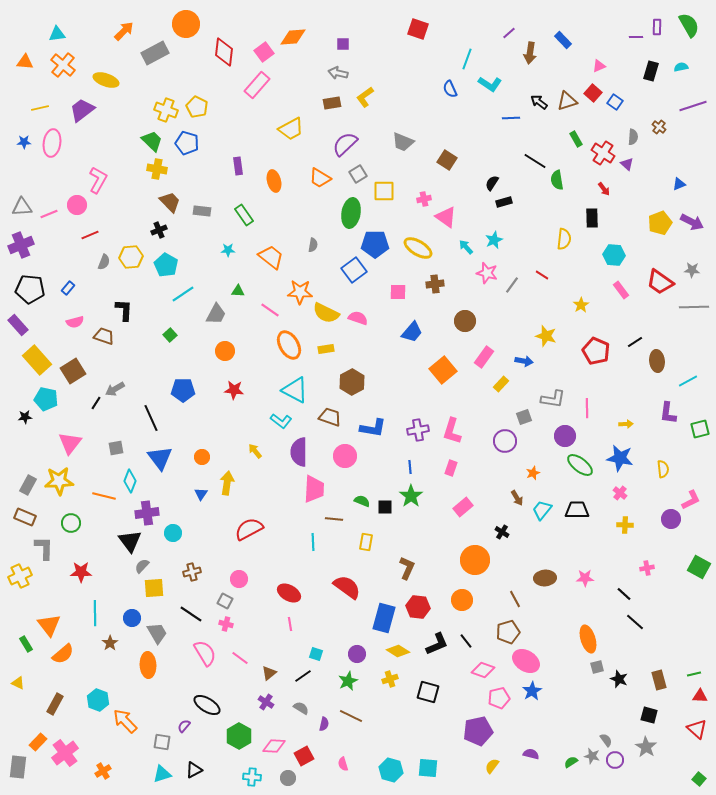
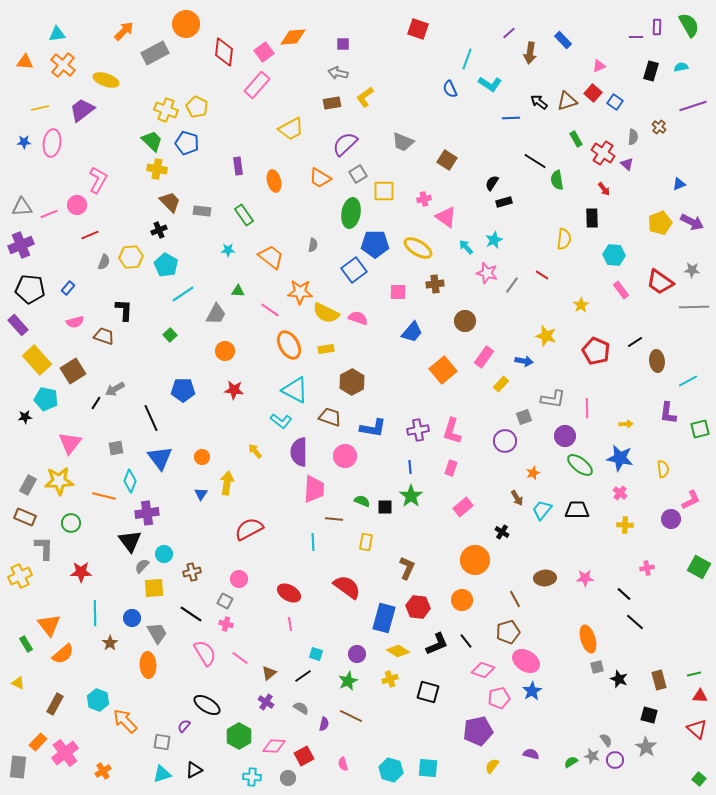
cyan circle at (173, 533): moved 9 px left, 21 px down
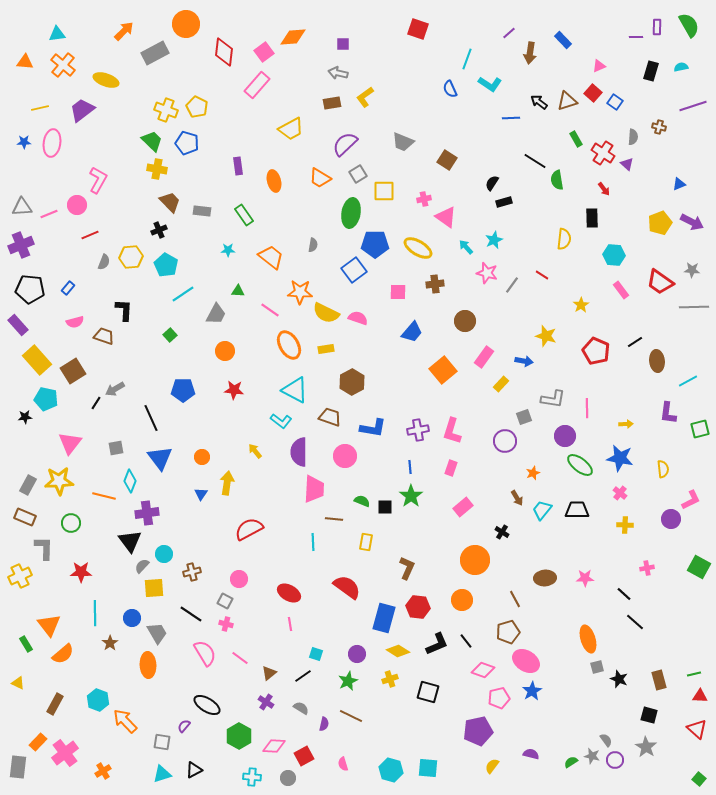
brown cross at (659, 127): rotated 24 degrees counterclockwise
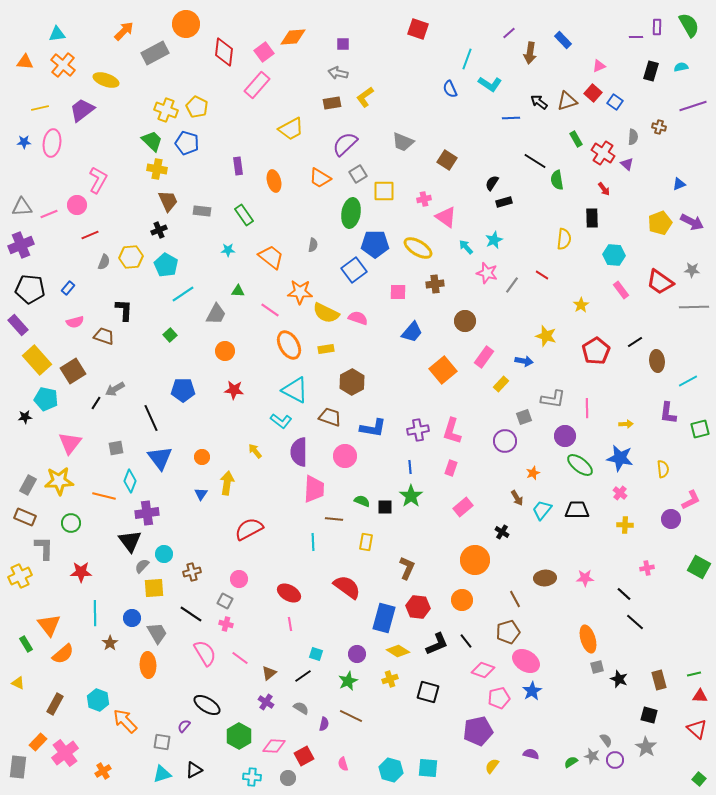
brown trapezoid at (170, 202): moved 2 px left, 1 px up; rotated 20 degrees clockwise
red pentagon at (596, 351): rotated 16 degrees clockwise
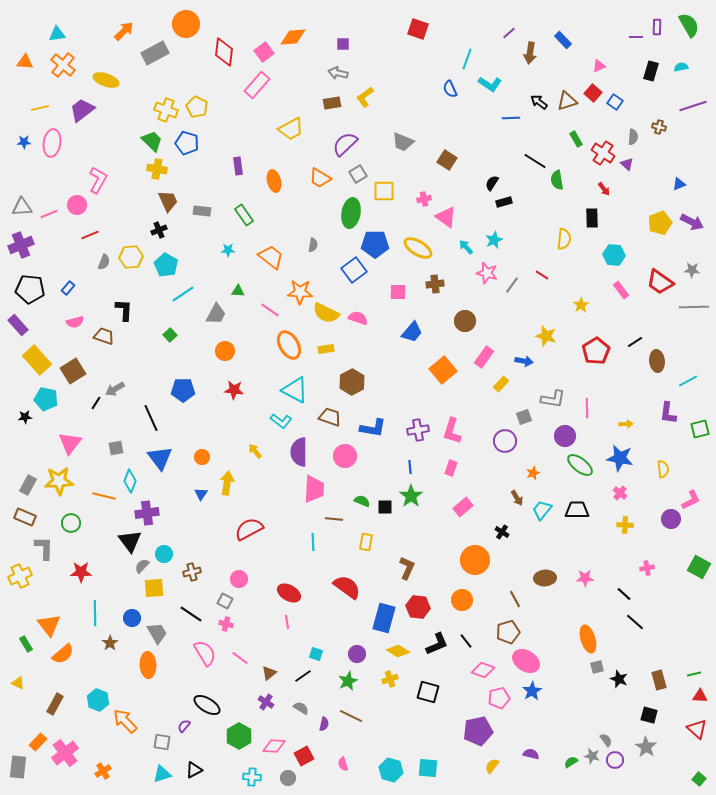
pink line at (290, 624): moved 3 px left, 2 px up
